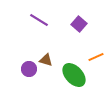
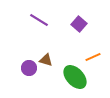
orange line: moved 3 px left
purple circle: moved 1 px up
green ellipse: moved 1 px right, 2 px down
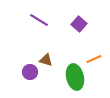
orange line: moved 1 px right, 2 px down
purple circle: moved 1 px right, 4 px down
green ellipse: rotated 30 degrees clockwise
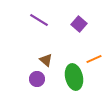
brown triangle: rotated 24 degrees clockwise
purple circle: moved 7 px right, 7 px down
green ellipse: moved 1 px left
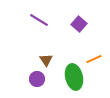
brown triangle: rotated 16 degrees clockwise
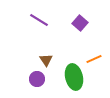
purple square: moved 1 px right, 1 px up
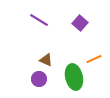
brown triangle: rotated 32 degrees counterclockwise
purple circle: moved 2 px right
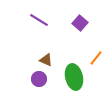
orange line: moved 2 px right, 1 px up; rotated 28 degrees counterclockwise
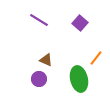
green ellipse: moved 5 px right, 2 px down
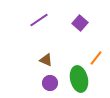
purple line: rotated 66 degrees counterclockwise
purple circle: moved 11 px right, 4 px down
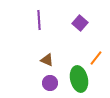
purple line: rotated 60 degrees counterclockwise
brown triangle: moved 1 px right
